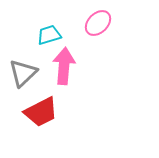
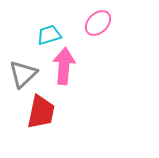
gray triangle: moved 1 px down
red trapezoid: rotated 51 degrees counterclockwise
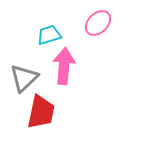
gray triangle: moved 1 px right, 4 px down
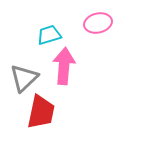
pink ellipse: rotated 32 degrees clockwise
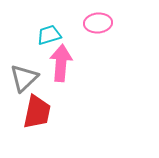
pink ellipse: rotated 8 degrees clockwise
pink arrow: moved 3 px left, 3 px up
red trapezoid: moved 4 px left
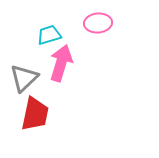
pink arrow: rotated 12 degrees clockwise
red trapezoid: moved 2 px left, 2 px down
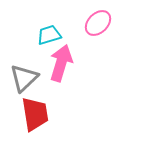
pink ellipse: rotated 40 degrees counterclockwise
red trapezoid: rotated 21 degrees counterclockwise
